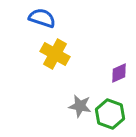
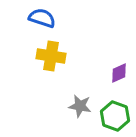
yellow cross: moved 4 px left, 2 px down; rotated 20 degrees counterclockwise
green hexagon: moved 5 px right, 2 px down
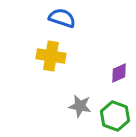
blue semicircle: moved 20 px right
